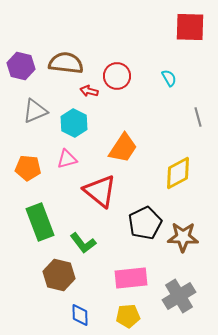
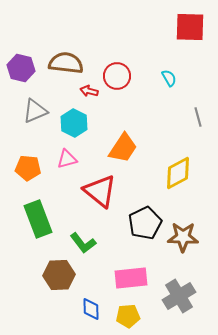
purple hexagon: moved 2 px down
green rectangle: moved 2 px left, 3 px up
brown hexagon: rotated 16 degrees counterclockwise
blue diamond: moved 11 px right, 6 px up
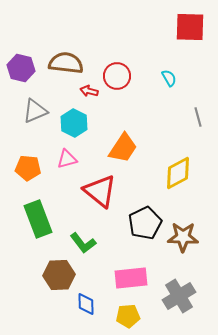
blue diamond: moved 5 px left, 5 px up
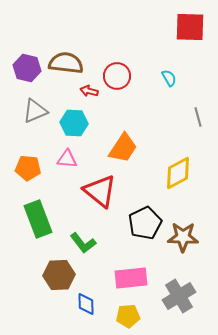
purple hexagon: moved 6 px right
cyan hexagon: rotated 24 degrees counterclockwise
pink triangle: rotated 20 degrees clockwise
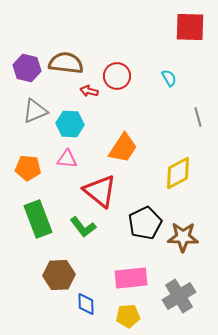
cyan hexagon: moved 4 px left, 1 px down
green L-shape: moved 16 px up
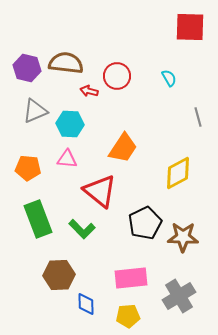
green L-shape: moved 1 px left, 2 px down; rotated 8 degrees counterclockwise
